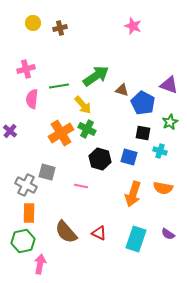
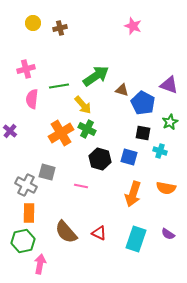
orange semicircle: moved 3 px right
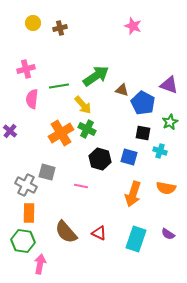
green hexagon: rotated 20 degrees clockwise
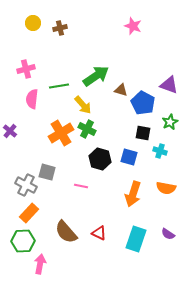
brown triangle: moved 1 px left
orange rectangle: rotated 42 degrees clockwise
green hexagon: rotated 10 degrees counterclockwise
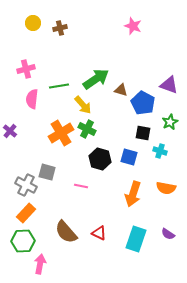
green arrow: moved 3 px down
orange rectangle: moved 3 px left
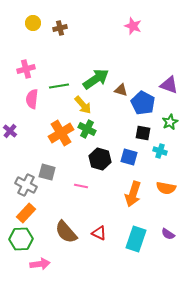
green hexagon: moved 2 px left, 2 px up
pink arrow: rotated 72 degrees clockwise
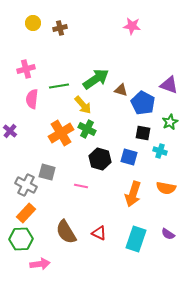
pink star: moved 1 px left; rotated 12 degrees counterclockwise
brown semicircle: rotated 10 degrees clockwise
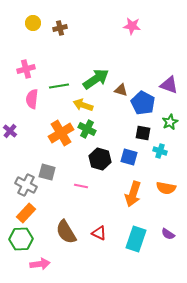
yellow arrow: rotated 150 degrees clockwise
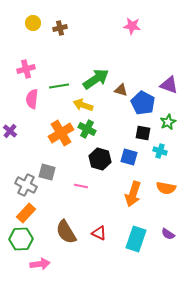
green star: moved 2 px left
